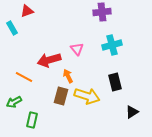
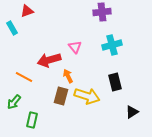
pink triangle: moved 2 px left, 2 px up
green arrow: rotated 21 degrees counterclockwise
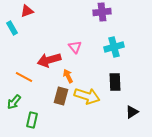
cyan cross: moved 2 px right, 2 px down
black rectangle: rotated 12 degrees clockwise
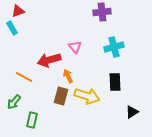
red triangle: moved 9 px left
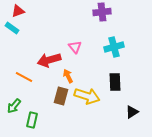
cyan rectangle: rotated 24 degrees counterclockwise
green arrow: moved 4 px down
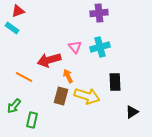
purple cross: moved 3 px left, 1 px down
cyan cross: moved 14 px left
